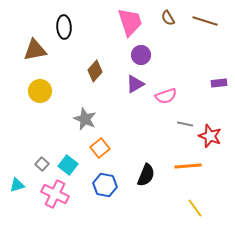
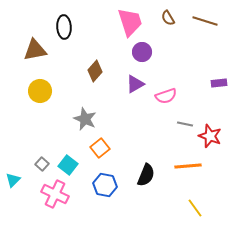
purple circle: moved 1 px right, 3 px up
cyan triangle: moved 4 px left, 5 px up; rotated 28 degrees counterclockwise
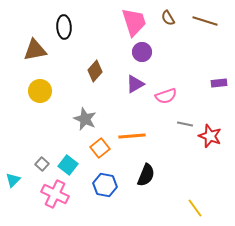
pink trapezoid: moved 4 px right
orange line: moved 56 px left, 30 px up
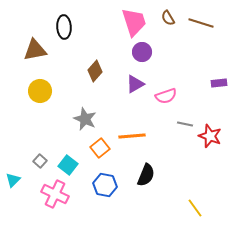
brown line: moved 4 px left, 2 px down
gray square: moved 2 px left, 3 px up
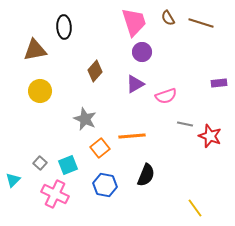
gray square: moved 2 px down
cyan square: rotated 30 degrees clockwise
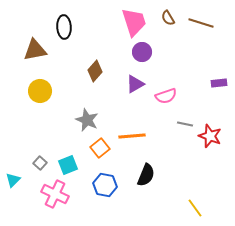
gray star: moved 2 px right, 1 px down
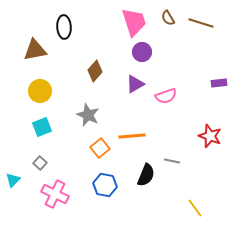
gray star: moved 1 px right, 5 px up
gray line: moved 13 px left, 37 px down
cyan square: moved 26 px left, 38 px up
